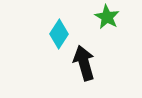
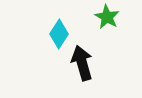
black arrow: moved 2 px left
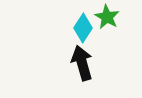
cyan diamond: moved 24 px right, 6 px up
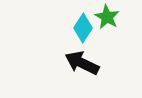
black arrow: rotated 48 degrees counterclockwise
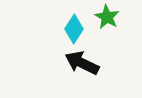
cyan diamond: moved 9 px left, 1 px down
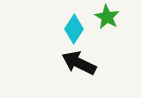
black arrow: moved 3 px left
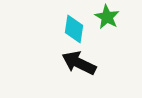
cyan diamond: rotated 24 degrees counterclockwise
